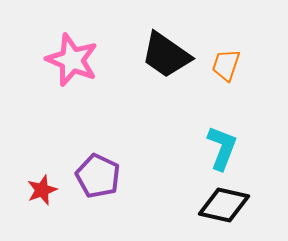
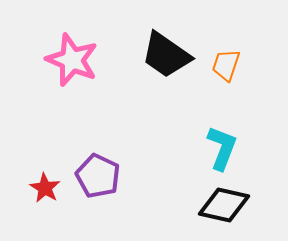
red star: moved 3 px right, 2 px up; rotated 20 degrees counterclockwise
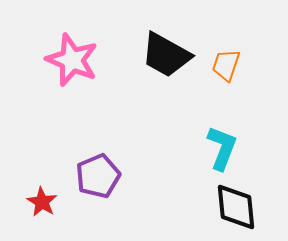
black trapezoid: rotated 6 degrees counterclockwise
purple pentagon: rotated 24 degrees clockwise
red star: moved 3 px left, 14 px down
black diamond: moved 12 px right, 2 px down; rotated 72 degrees clockwise
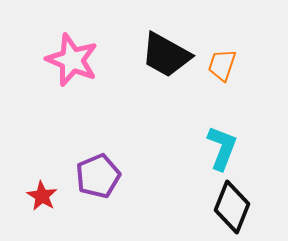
orange trapezoid: moved 4 px left
red star: moved 6 px up
black diamond: moved 4 px left; rotated 27 degrees clockwise
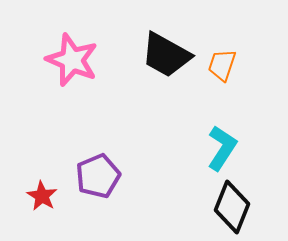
cyan L-shape: rotated 12 degrees clockwise
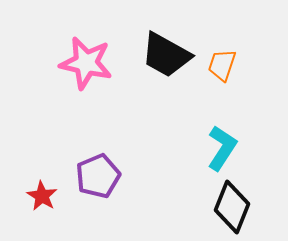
pink star: moved 14 px right, 3 px down; rotated 10 degrees counterclockwise
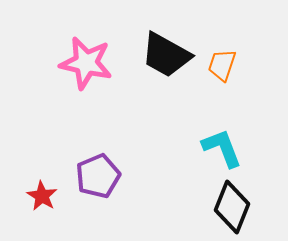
cyan L-shape: rotated 54 degrees counterclockwise
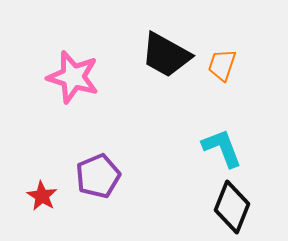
pink star: moved 13 px left, 14 px down; rotated 4 degrees clockwise
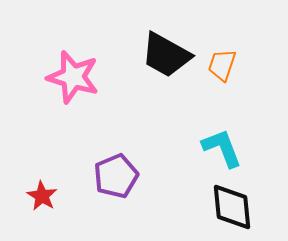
purple pentagon: moved 18 px right
black diamond: rotated 27 degrees counterclockwise
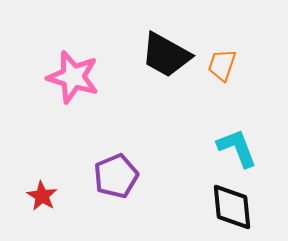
cyan L-shape: moved 15 px right
